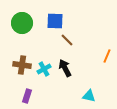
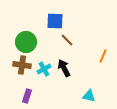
green circle: moved 4 px right, 19 px down
orange line: moved 4 px left
black arrow: moved 1 px left
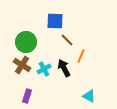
orange line: moved 22 px left
brown cross: rotated 24 degrees clockwise
cyan triangle: rotated 16 degrees clockwise
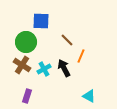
blue square: moved 14 px left
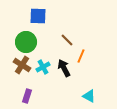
blue square: moved 3 px left, 5 px up
cyan cross: moved 1 px left, 2 px up
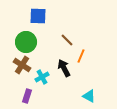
cyan cross: moved 1 px left, 10 px down
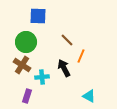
cyan cross: rotated 24 degrees clockwise
